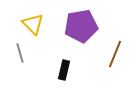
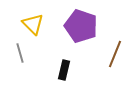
purple pentagon: rotated 28 degrees clockwise
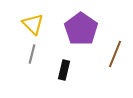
purple pentagon: moved 3 px down; rotated 16 degrees clockwise
gray line: moved 12 px right, 1 px down; rotated 30 degrees clockwise
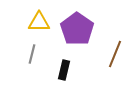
yellow triangle: moved 6 px right, 2 px up; rotated 45 degrees counterclockwise
purple pentagon: moved 4 px left
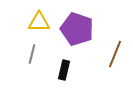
purple pentagon: rotated 16 degrees counterclockwise
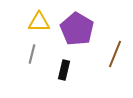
purple pentagon: rotated 12 degrees clockwise
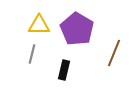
yellow triangle: moved 3 px down
brown line: moved 1 px left, 1 px up
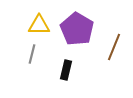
brown line: moved 6 px up
black rectangle: moved 2 px right
